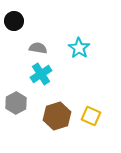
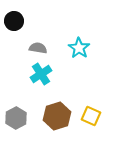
gray hexagon: moved 15 px down
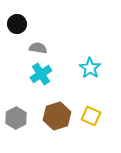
black circle: moved 3 px right, 3 px down
cyan star: moved 11 px right, 20 px down
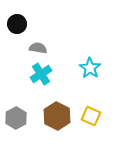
brown hexagon: rotated 16 degrees counterclockwise
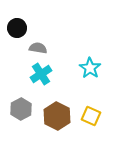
black circle: moved 4 px down
gray hexagon: moved 5 px right, 9 px up
